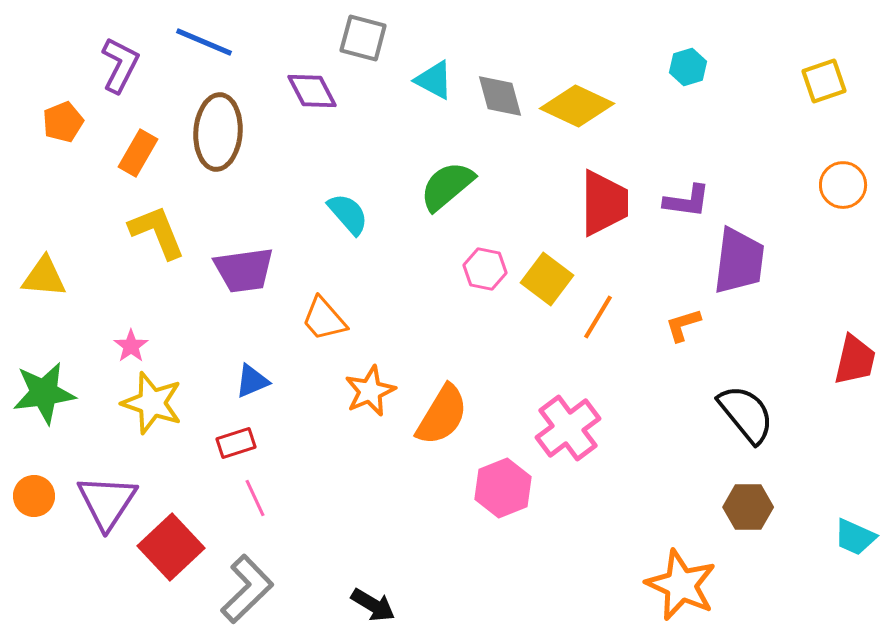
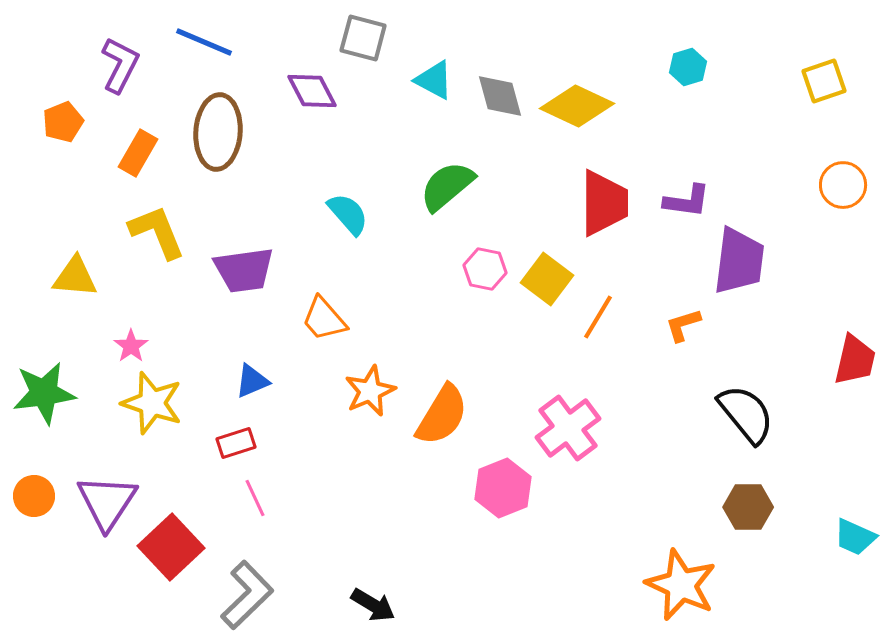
yellow triangle at (44, 277): moved 31 px right
gray L-shape at (247, 589): moved 6 px down
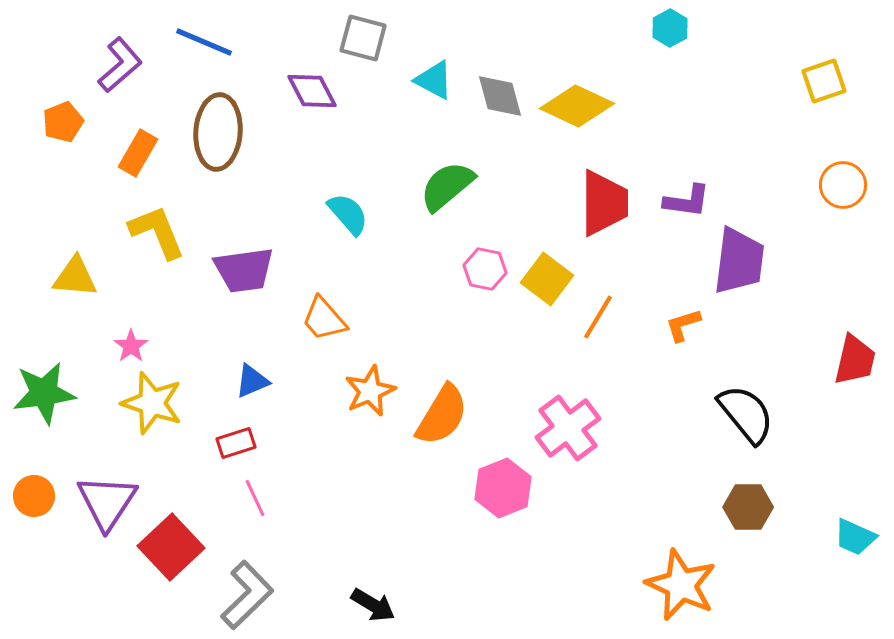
purple L-shape at (120, 65): rotated 22 degrees clockwise
cyan hexagon at (688, 67): moved 18 px left, 39 px up; rotated 12 degrees counterclockwise
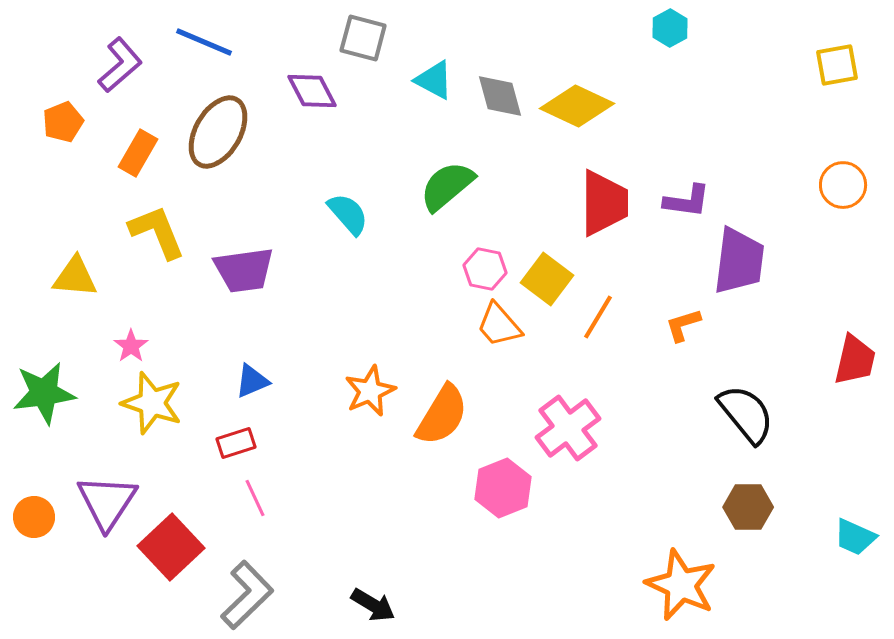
yellow square at (824, 81): moved 13 px right, 16 px up; rotated 9 degrees clockwise
brown ellipse at (218, 132): rotated 26 degrees clockwise
orange trapezoid at (324, 319): moved 175 px right, 6 px down
orange circle at (34, 496): moved 21 px down
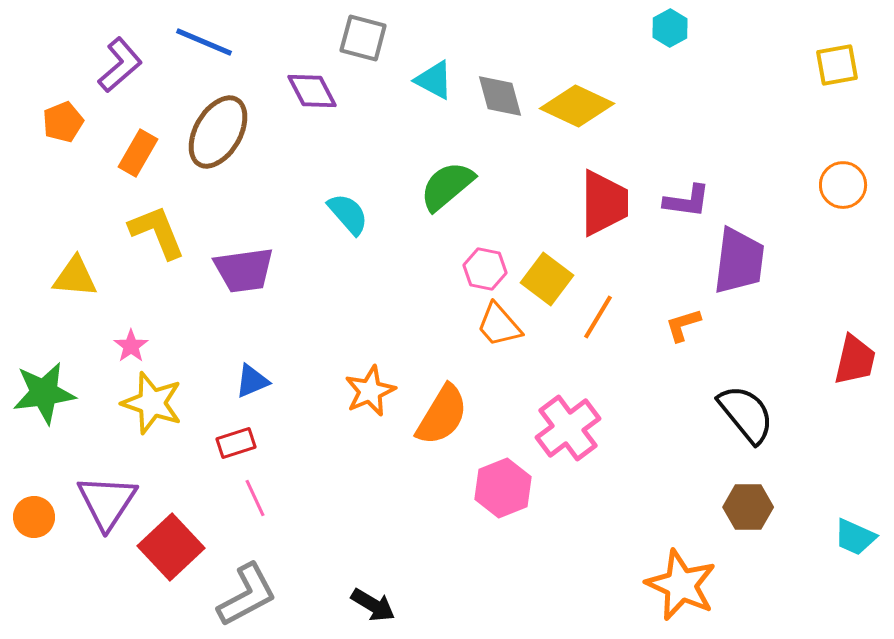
gray L-shape at (247, 595): rotated 16 degrees clockwise
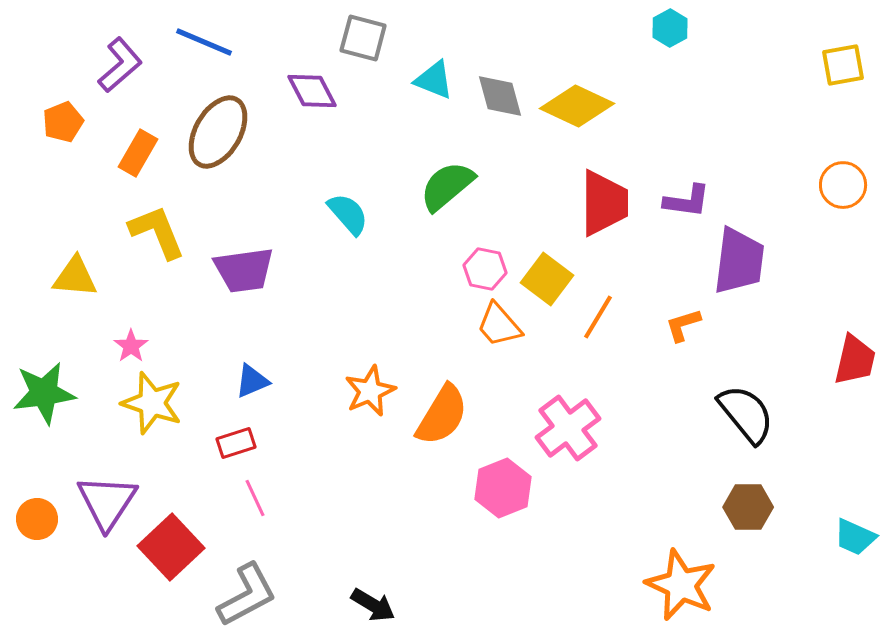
yellow square at (837, 65): moved 6 px right
cyan triangle at (434, 80): rotated 6 degrees counterclockwise
orange circle at (34, 517): moved 3 px right, 2 px down
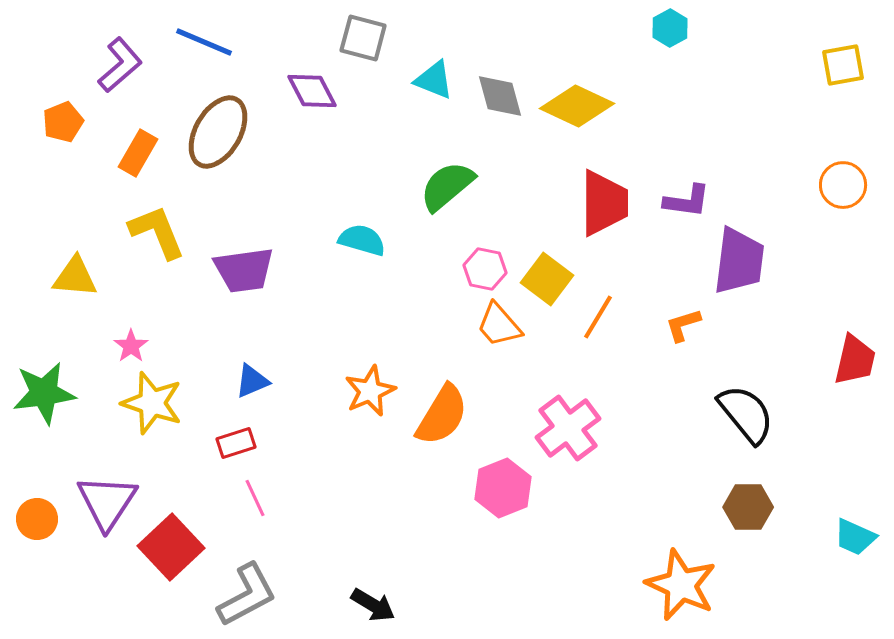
cyan semicircle at (348, 214): moved 14 px right, 26 px down; rotated 33 degrees counterclockwise
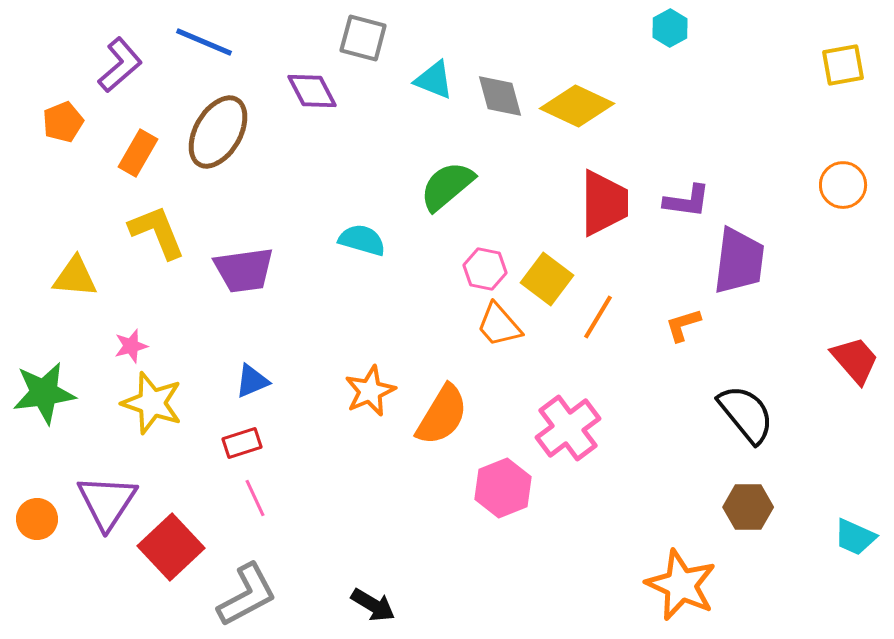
pink star at (131, 346): rotated 20 degrees clockwise
red trapezoid at (855, 360): rotated 54 degrees counterclockwise
red rectangle at (236, 443): moved 6 px right
